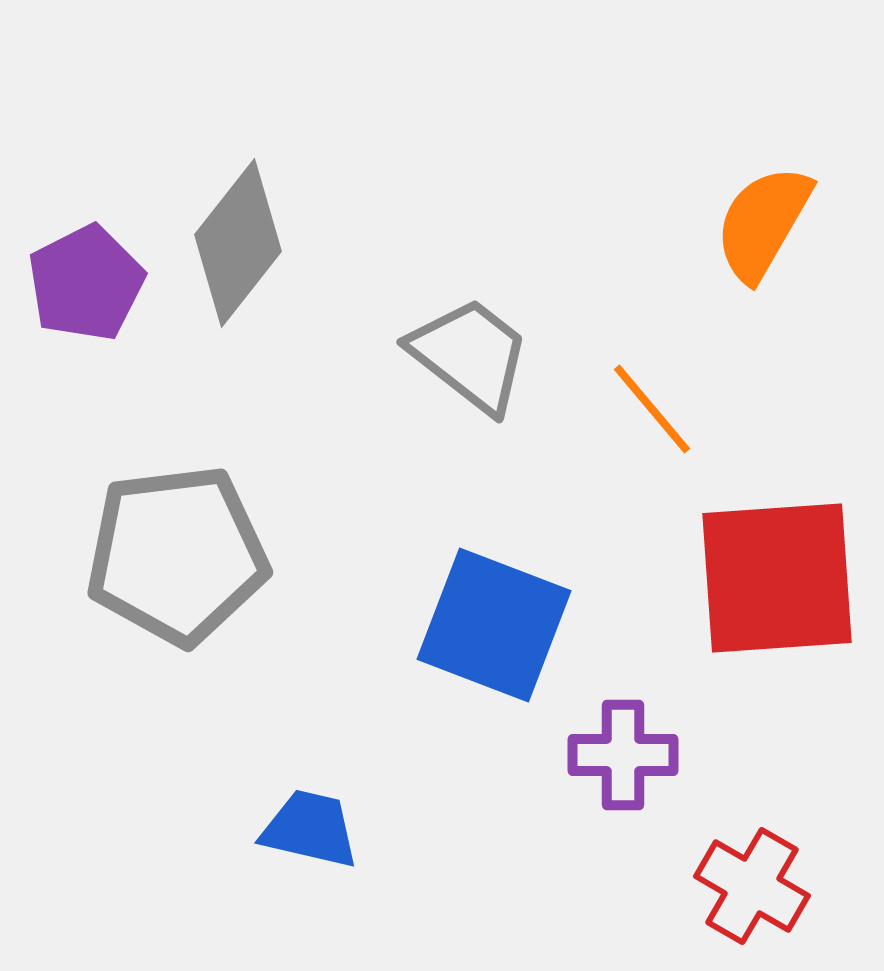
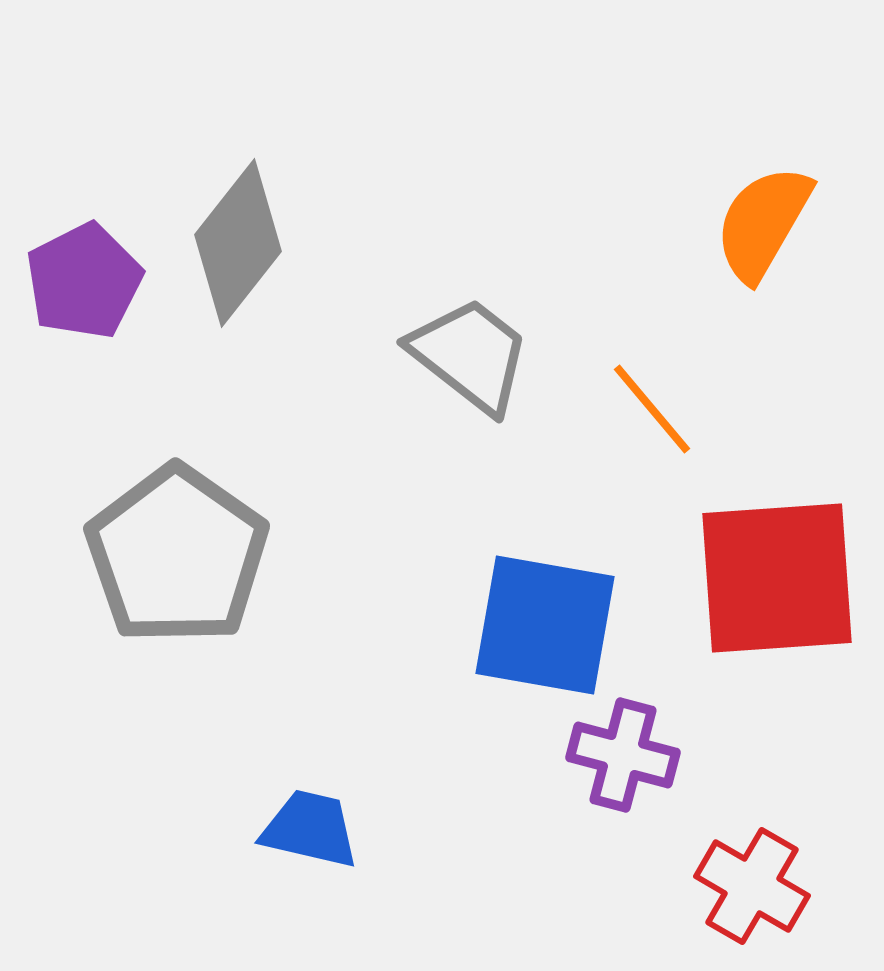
purple pentagon: moved 2 px left, 2 px up
gray pentagon: rotated 30 degrees counterclockwise
blue square: moved 51 px right; rotated 11 degrees counterclockwise
purple cross: rotated 15 degrees clockwise
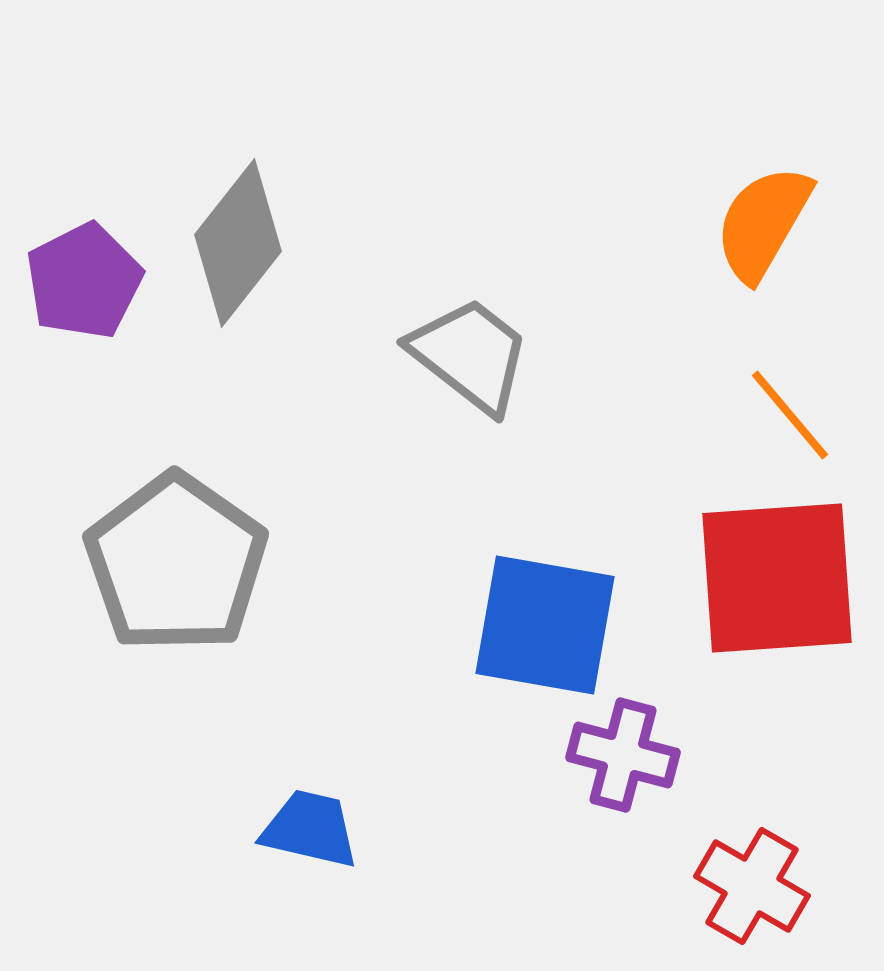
orange line: moved 138 px right, 6 px down
gray pentagon: moved 1 px left, 8 px down
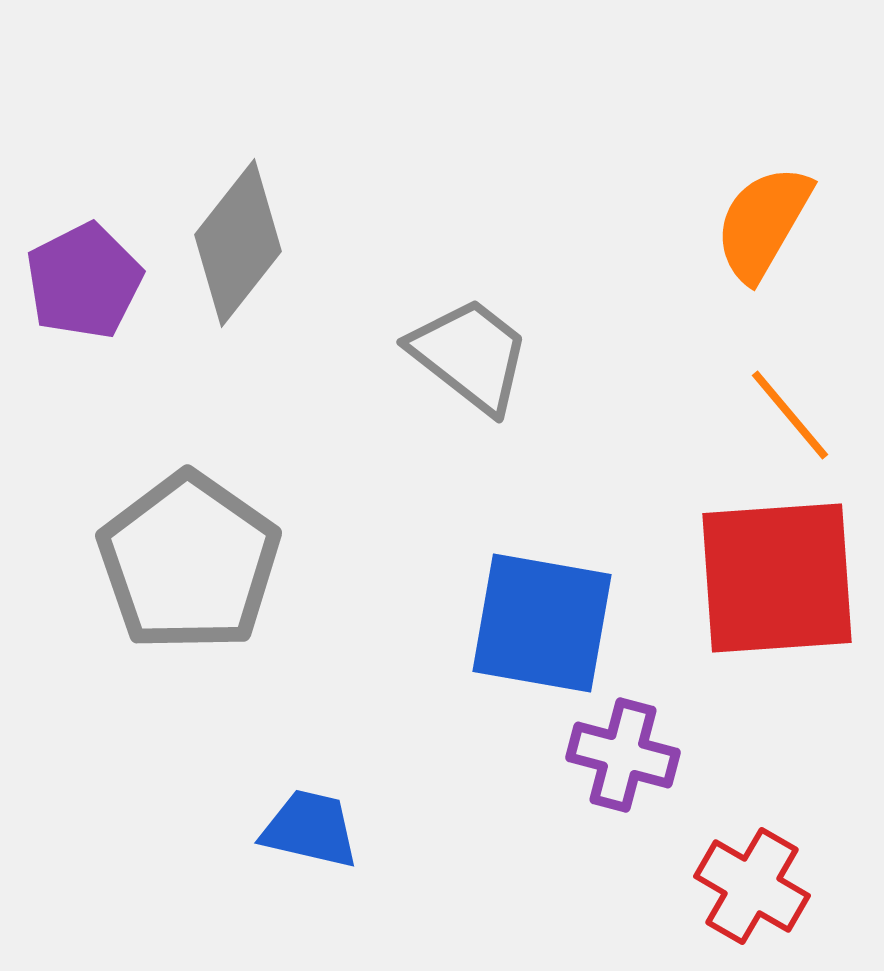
gray pentagon: moved 13 px right, 1 px up
blue square: moved 3 px left, 2 px up
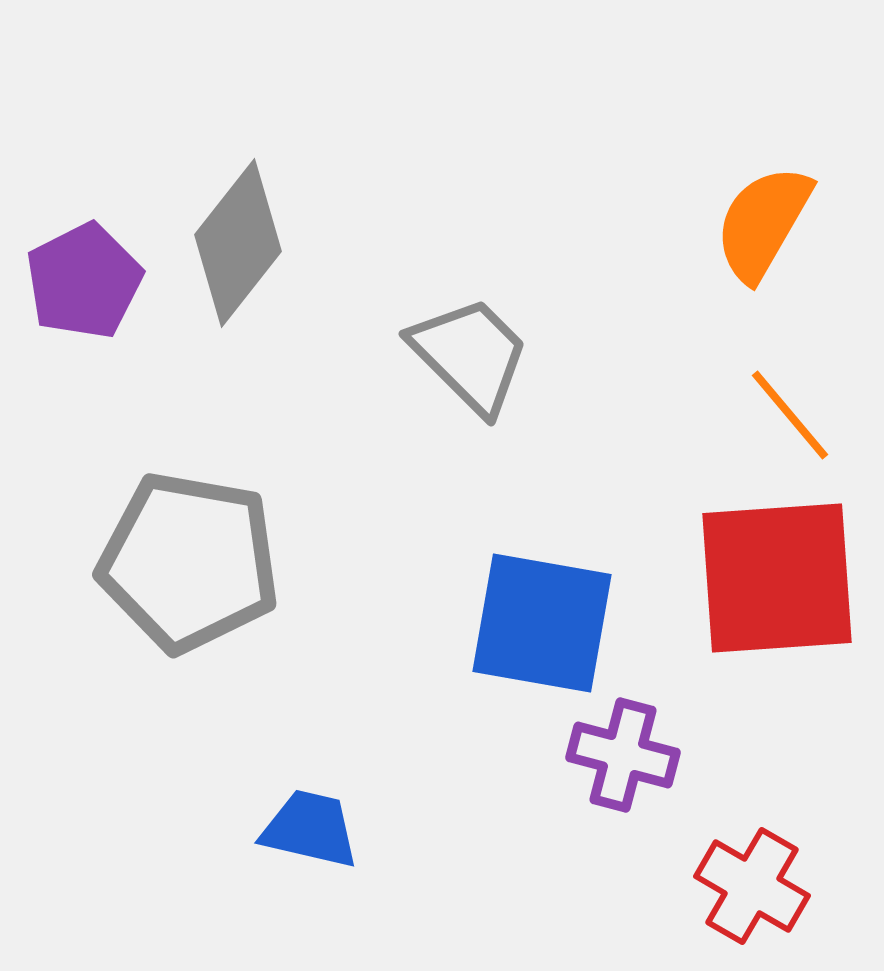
gray trapezoid: rotated 7 degrees clockwise
gray pentagon: rotated 25 degrees counterclockwise
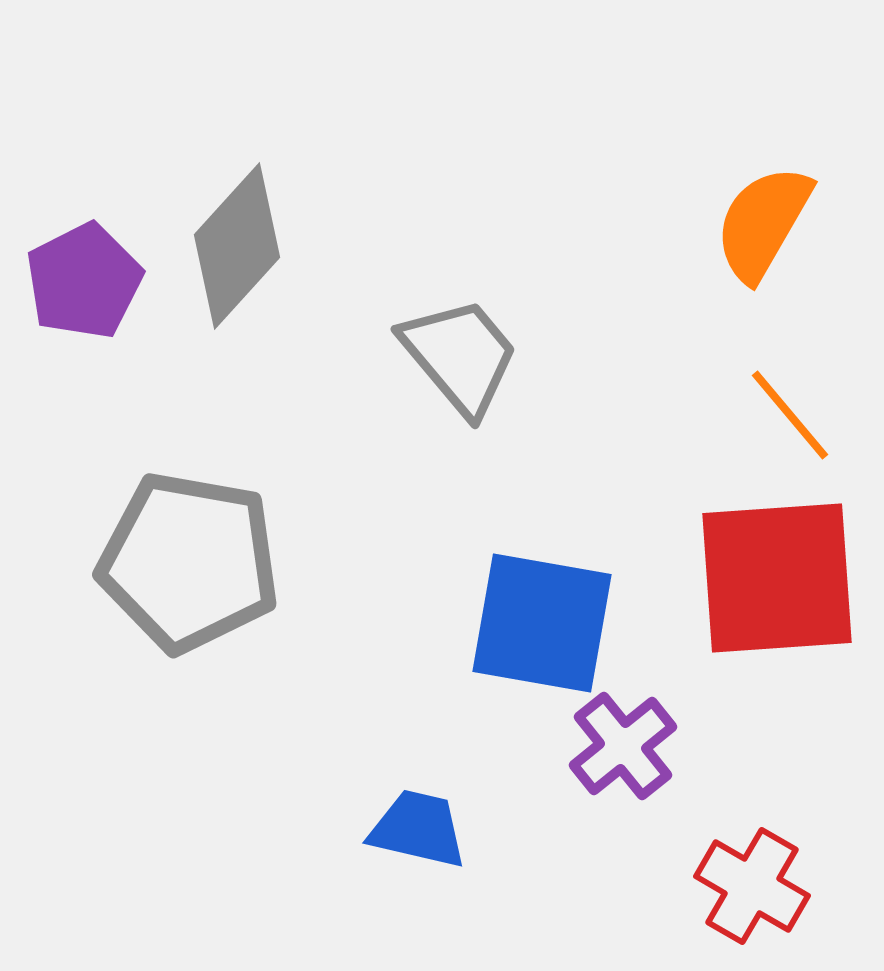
gray diamond: moved 1 px left, 3 px down; rotated 4 degrees clockwise
gray trapezoid: moved 10 px left, 1 px down; rotated 5 degrees clockwise
purple cross: moved 9 px up; rotated 36 degrees clockwise
blue trapezoid: moved 108 px right
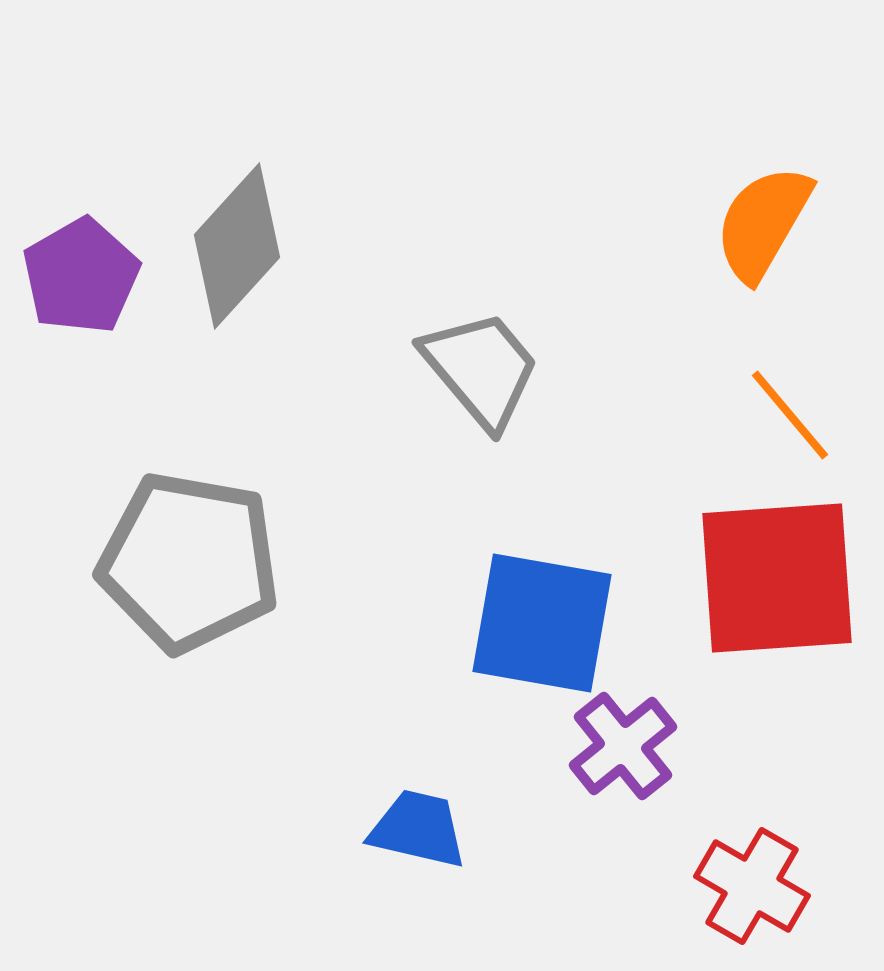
purple pentagon: moved 3 px left, 5 px up; rotated 3 degrees counterclockwise
gray trapezoid: moved 21 px right, 13 px down
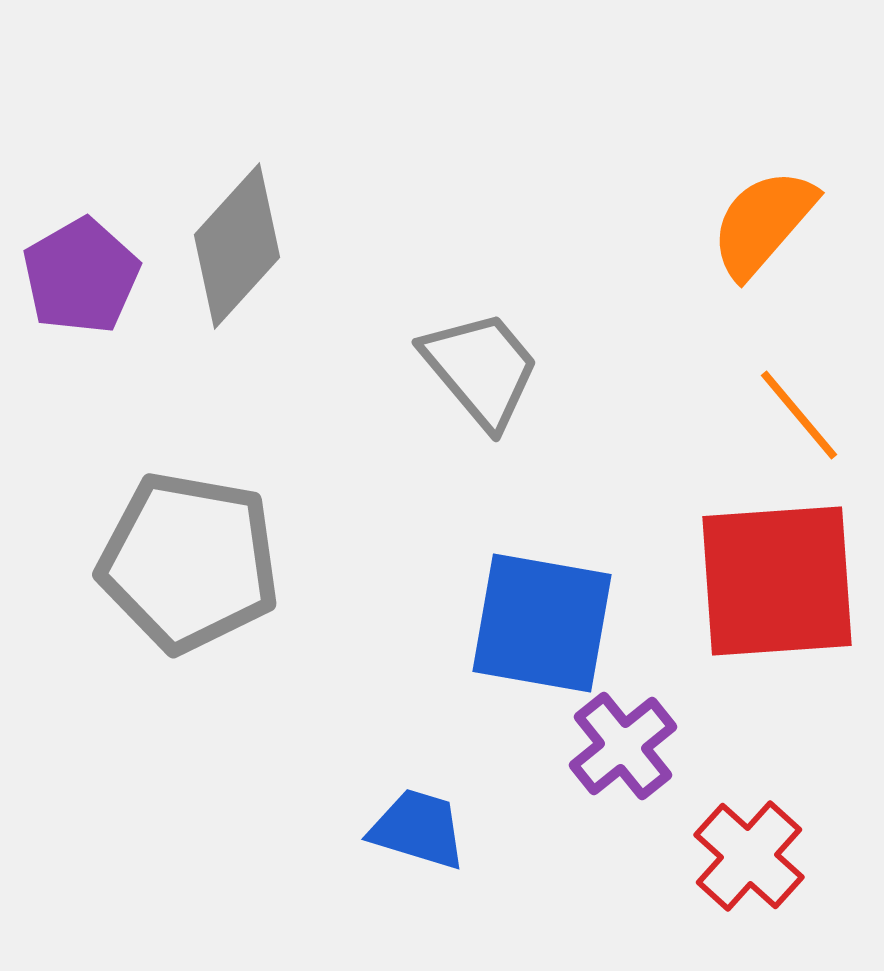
orange semicircle: rotated 11 degrees clockwise
orange line: moved 9 px right
red square: moved 3 px down
blue trapezoid: rotated 4 degrees clockwise
red cross: moved 3 px left, 30 px up; rotated 12 degrees clockwise
